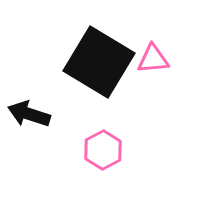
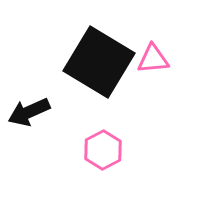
black arrow: moved 2 px up; rotated 42 degrees counterclockwise
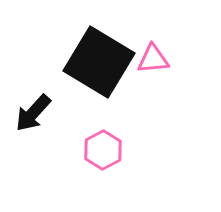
black arrow: moved 4 px right, 1 px down; rotated 24 degrees counterclockwise
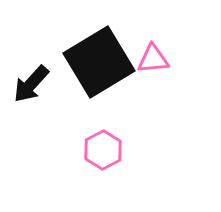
black square: rotated 28 degrees clockwise
black arrow: moved 2 px left, 29 px up
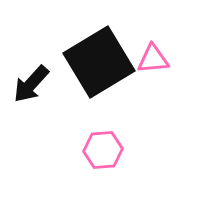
pink hexagon: rotated 24 degrees clockwise
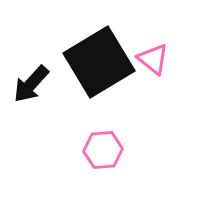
pink triangle: rotated 44 degrees clockwise
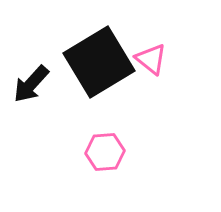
pink triangle: moved 2 px left
pink hexagon: moved 2 px right, 2 px down
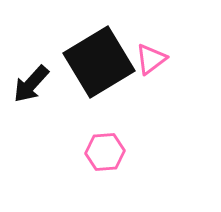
pink triangle: rotated 44 degrees clockwise
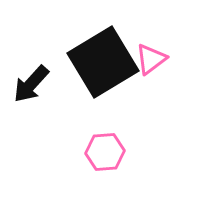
black square: moved 4 px right
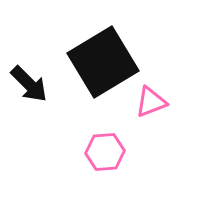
pink triangle: moved 43 px down; rotated 16 degrees clockwise
black arrow: moved 2 px left; rotated 87 degrees counterclockwise
